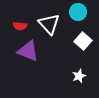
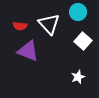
white star: moved 1 px left, 1 px down
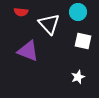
red semicircle: moved 1 px right, 14 px up
white square: rotated 30 degrees counterclockwise
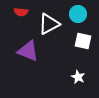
cyan circle: moved 2 px down
white triangle: rotated 45 degrees clockwise
white star: rotated 24 degrees counterclockwise
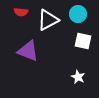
white triangle: moved 1 px left, 4 px up
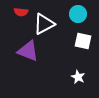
white triangle: moved 4 px left, 4 px down
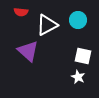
cyan circle: moved 6 px down
white triangle: moved 3 px right, 1 px down
white square: moved 15 px down
purple triangle: rotated 20 degrees clockwise
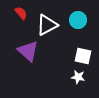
red semicircle: moved 1 px down; rotated 136 degrees counterclockwise
white star: rotated 16 degrees counterclockwise
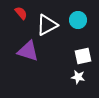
purple triangle: rotated 25 degrees counterclockwise
white square: rotated 24 degrees counterclockwise
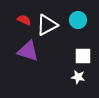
red semicircle: moved 3 px right, 7 px down; rotated 24 degrees counterclockwise
white square: rotated 12 degrees clockwise
